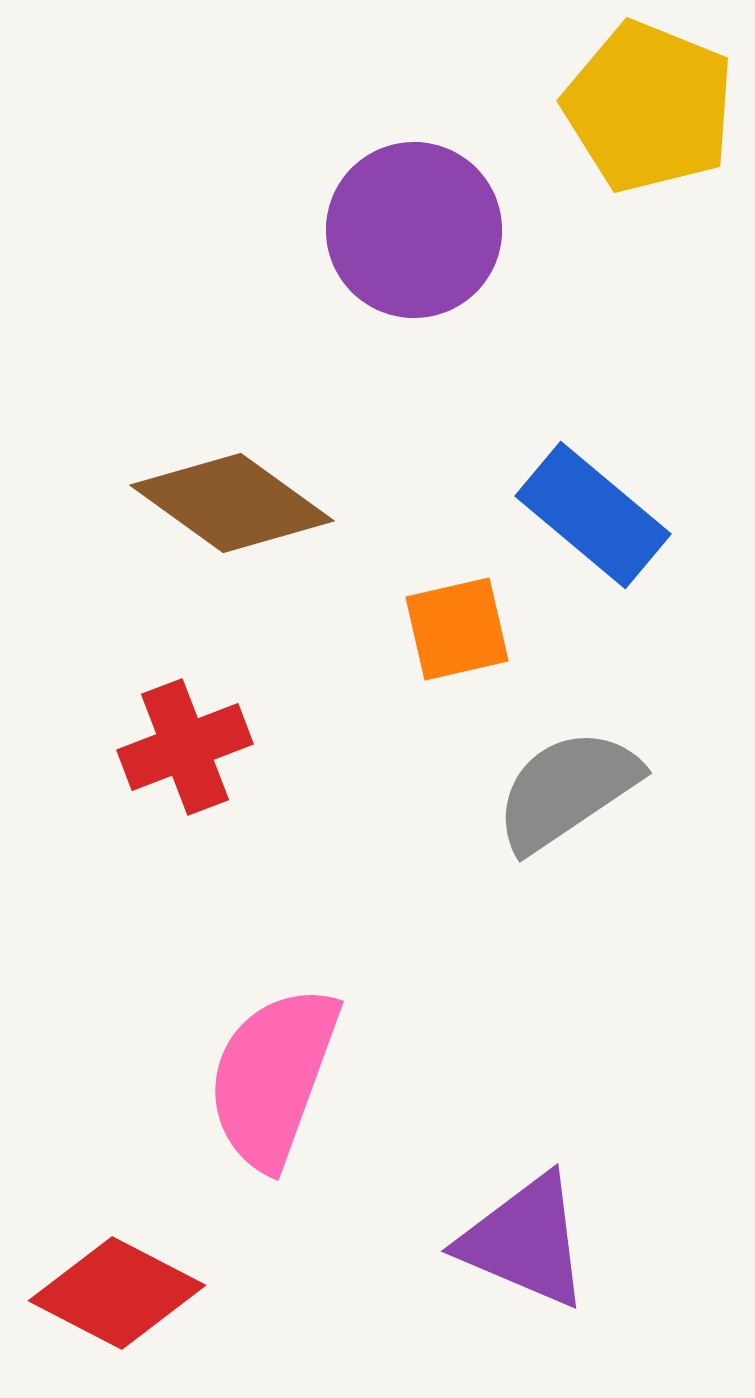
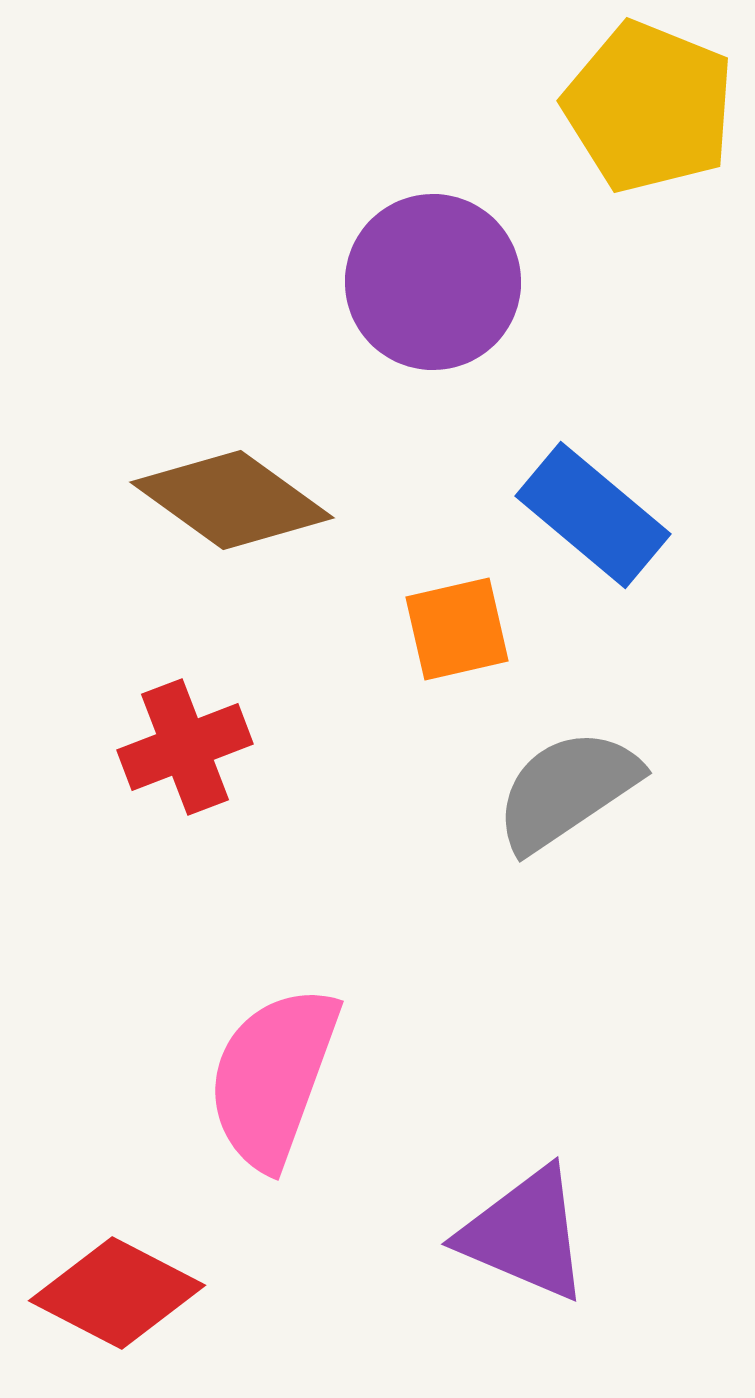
purple circle: moved 19 px right, 52 px down
brown diamond: moved 3 px up
purple triangle: moved 7 px up
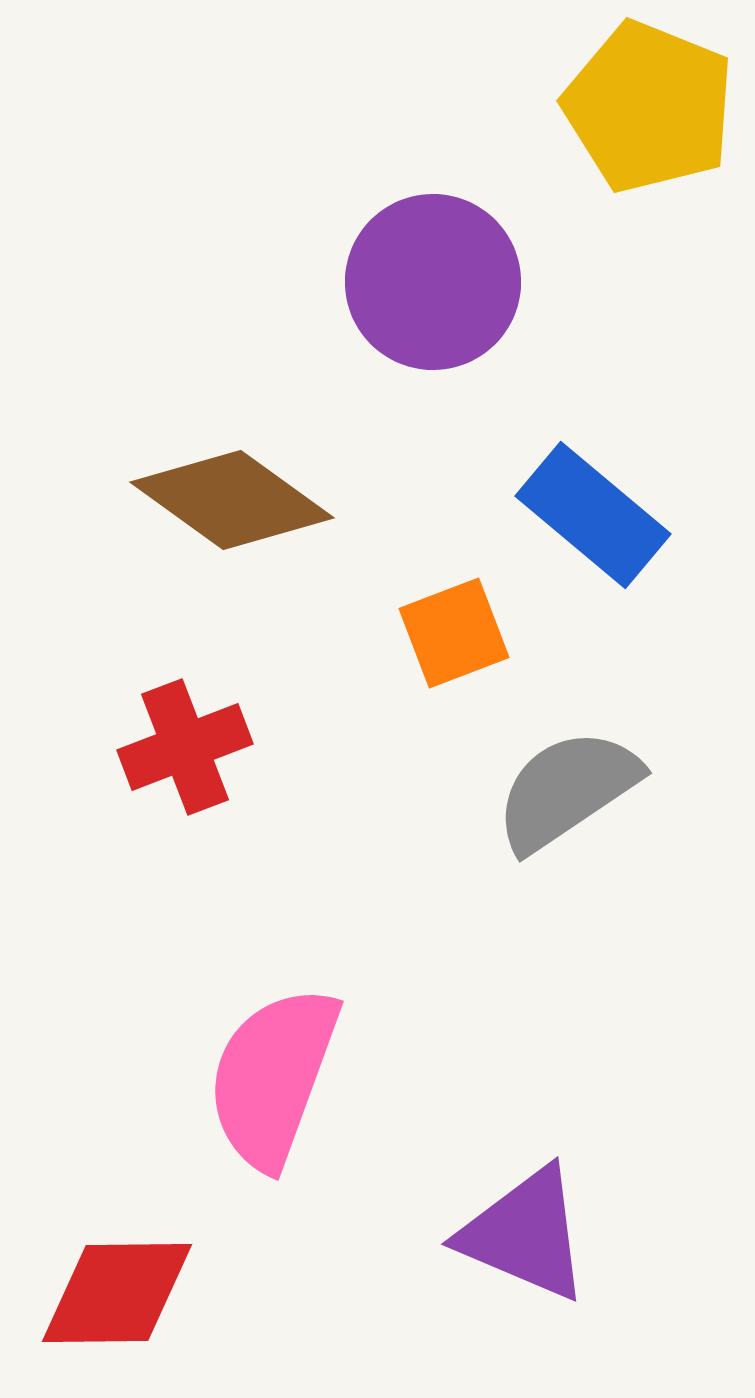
orange square: moved 3 px left, 4 px down; rotated 8 degrees counterclockwise
red diamond: rotated 28 degrees counterclockwise
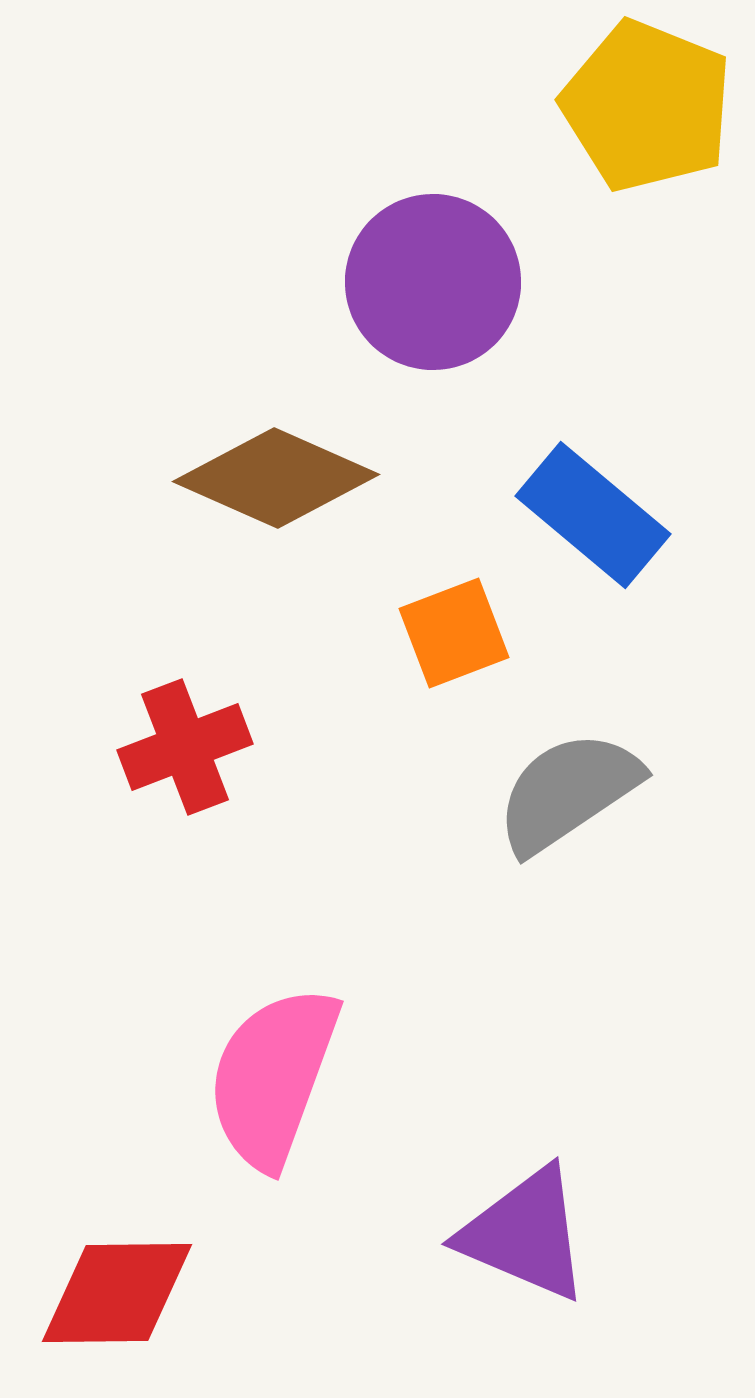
yellow pentagon: moved 2 px left, 1 px up
brown diamond: moved 44 px right, 22 px up; rotated 12 degrees counterclockwise
gray semicircle: moved 1 px right, 2 px down
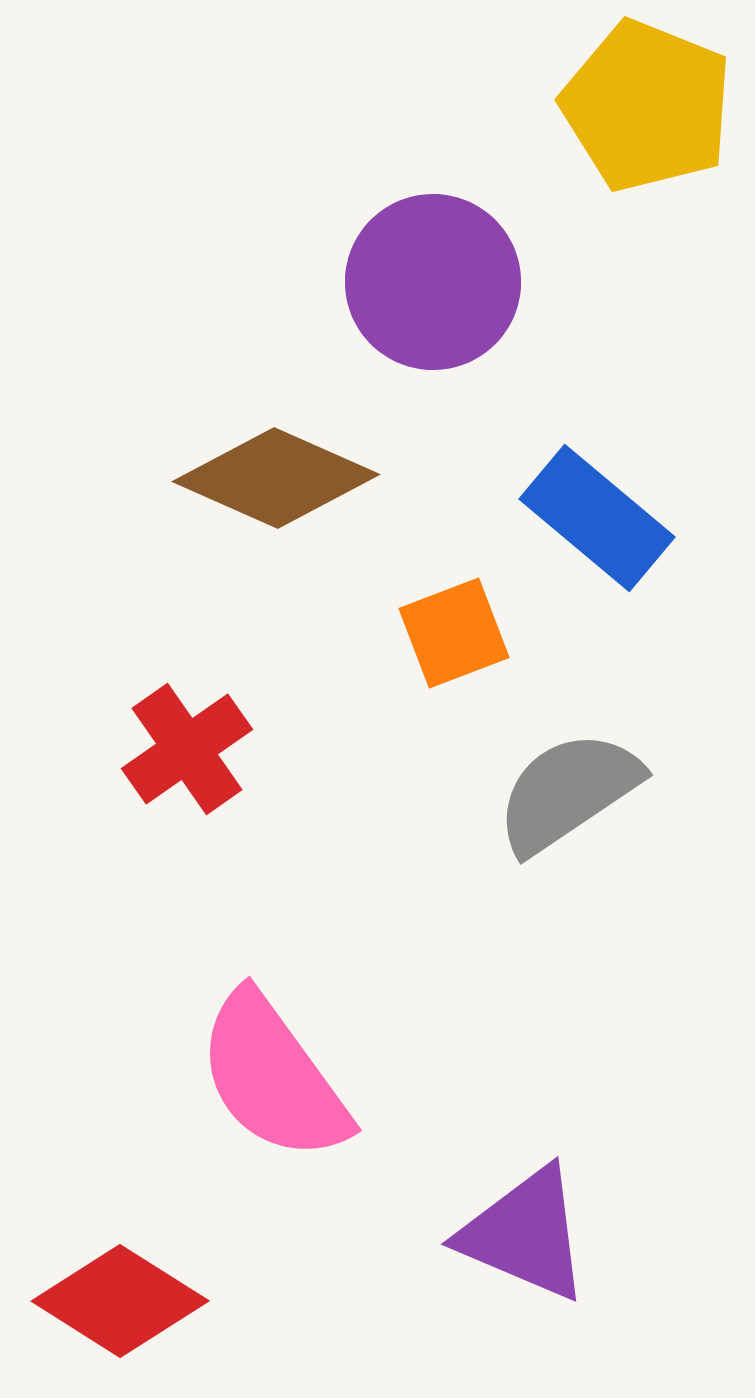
blue rectangle: moved 4 px right, 3 px down
red cross: moved 2 px right, 2 px down; rotated 14 degrees counterclockwise
pink semicircle: rotated 56 degrees counterclockwise
red diamond: moved 3 px right, 8 px down; rotated 33 degrees clockwise
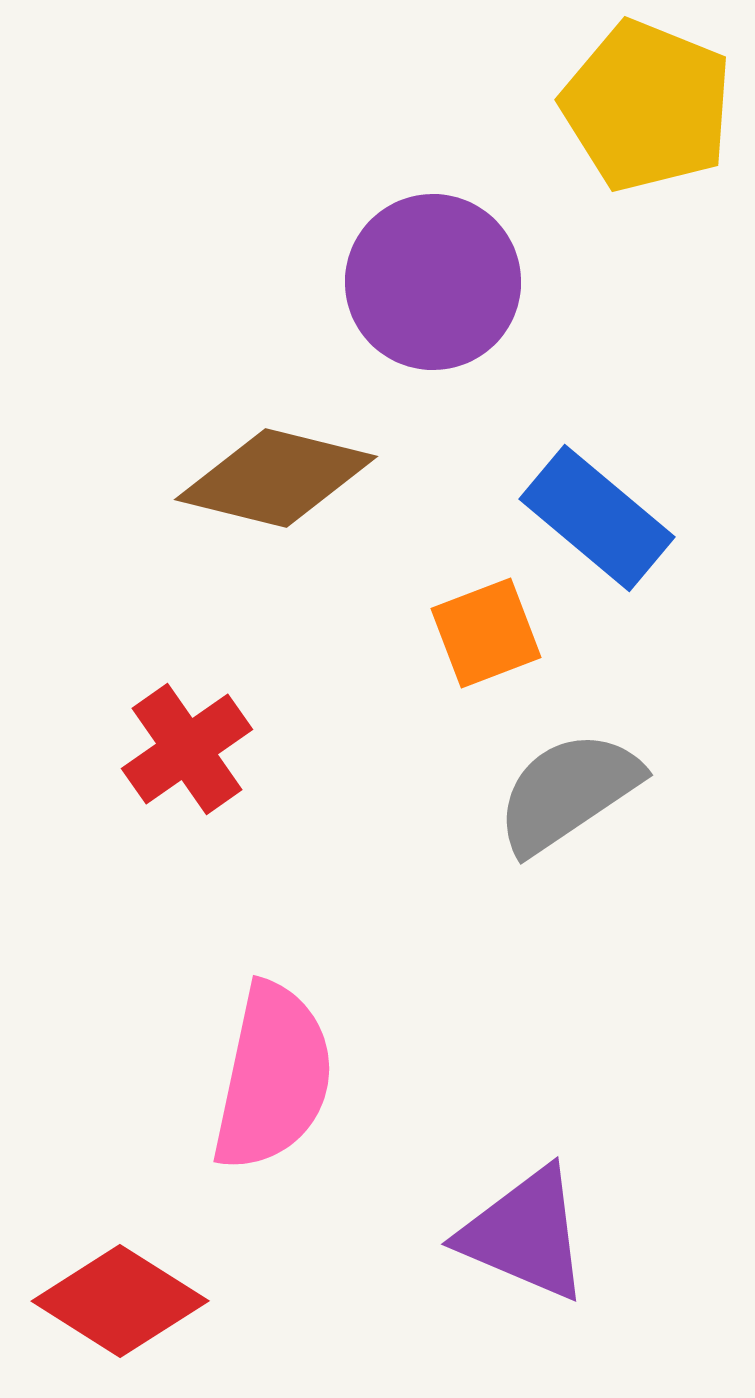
brown diamond: rotated 10 degrees counterclockwise
orange square: moved 32 px right
pink semicircle: rotated 132 degrees counterclockwise
